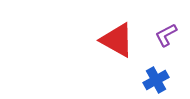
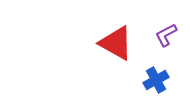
red triangle: moved 1 px left, 3 px down
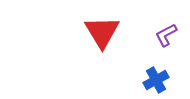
red triangle: moved 14 px left, 11 px up; rotated 30 degrees clockwise
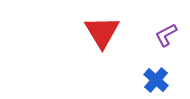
blue cross: rotated 20 degrees counterclockwise
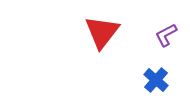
red triangle: rotated 9 degrees clockwise
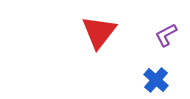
red triangle: moved 3 px left
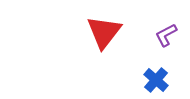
red triangle: moved 5 px right
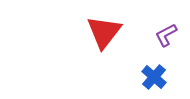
blue cross: moved 2 px left, 3 px up
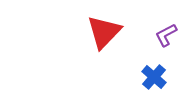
red triangle: rotated 6 degrees clockwise
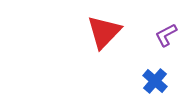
blue cross: moved 1 px right, 4 px down
